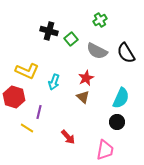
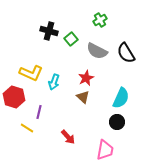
yellow L-shape: moved 4 px right, 2 px down
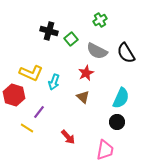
red star: moved 5 px up
red hexagon: moved 2 px up
purple line: rotated 24 degrees clockwise
